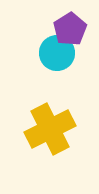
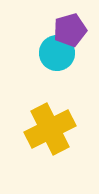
purple pentagon: moved 1 px down; rotated 16 degrees clockwise
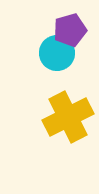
yellow cross: moved 18 px right, 12 px up
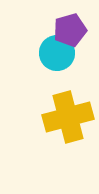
yellow cross: rotated 12 degrees clockwise
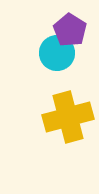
purple pentagon: rotated 24 degrees counterclockwise
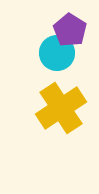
yellow cross: moved 7 px left, 9 px up; rotated 18 degrees counterclockwise
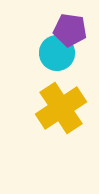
purple pentagon: rotated 24 degrees counterclockwise
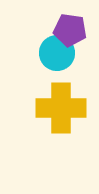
yellow cross: rotated 33 degrees clockwise
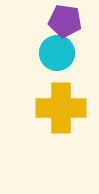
purple pentagon: moved 5 px left, 9 px up
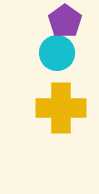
purple pentagon: rotated 28 degrees clockwise
